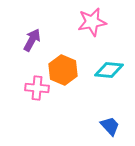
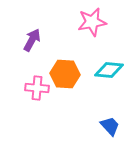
orange hexagon: moved 2 px right, 4 px down; rotated 20 degrees counterclockwise
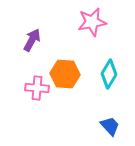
cyan diamond: moved 4 px down; rotated 64 degrees counterclockwise
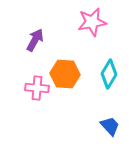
purple arrow: moved 3 px right
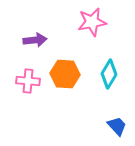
purple arrow: rotated 55 degrees clockwise
pink cross: moved 9 px left, 7 px up
blue trapezoid: moved 7 px right
